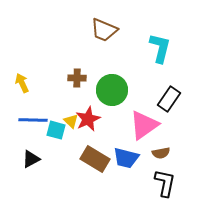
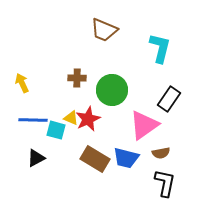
yellow triangle: moved 3 px up; rotated 21 degrees counterclockwise
black triangle: moved 5 px right, 1 px up
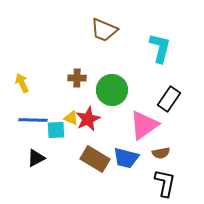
cyan square: rotated 18 degrees counterclockwise
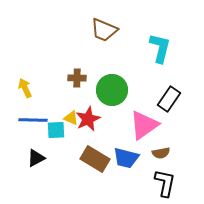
yellow arrow: moved 3 px right, 5 px down
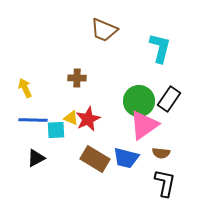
green circle: moved 27 px right, 11 px down
brown semicircle: rotated 18 degrees clockwise
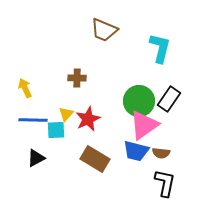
yellow triangle: moved 5 px left, 4 px up; rotated 49 degrees clockwise
blue trapezoid: moved 10 px right, 7 px up
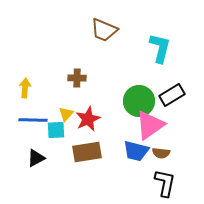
yellow arrow: rotated 30 degrees clockwise
black rectangle: moved 3 px right, 4 px up; rotated 25 degrees clockwise
pink triangle: moved 6 px right
brown rectangle: moved 8 px left, 7 px up; rotated 40 degrees counterclockwise
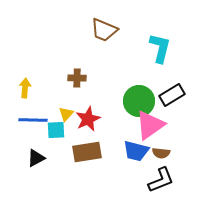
black L-shape: moved 4 px left, 3 px up; rotated 56 degrees clockwise
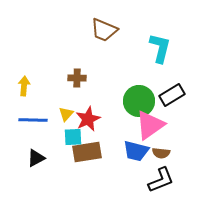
yellow arrow: moved 1 px left, 2 px up
cyan square: moved 17 px right, 7 px down
